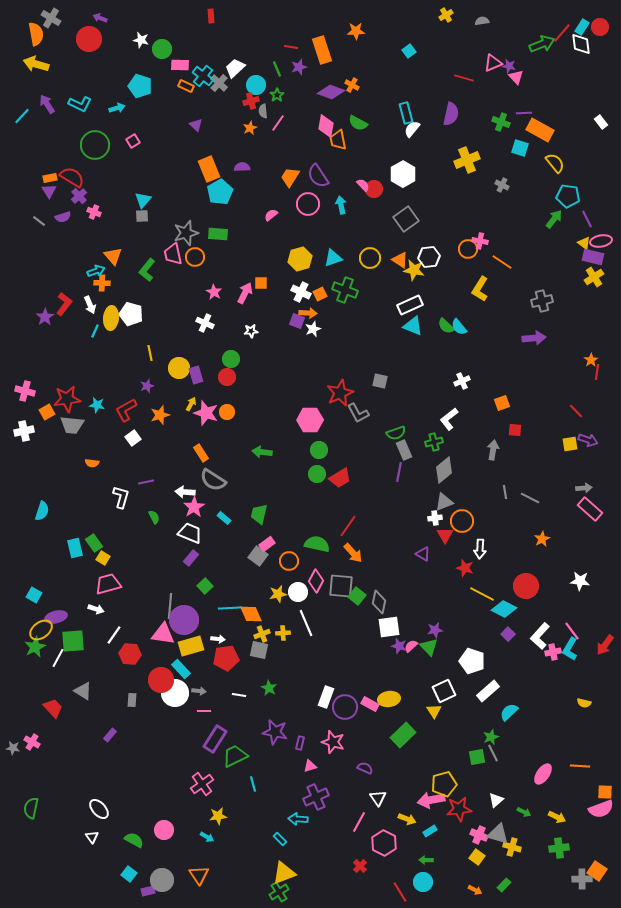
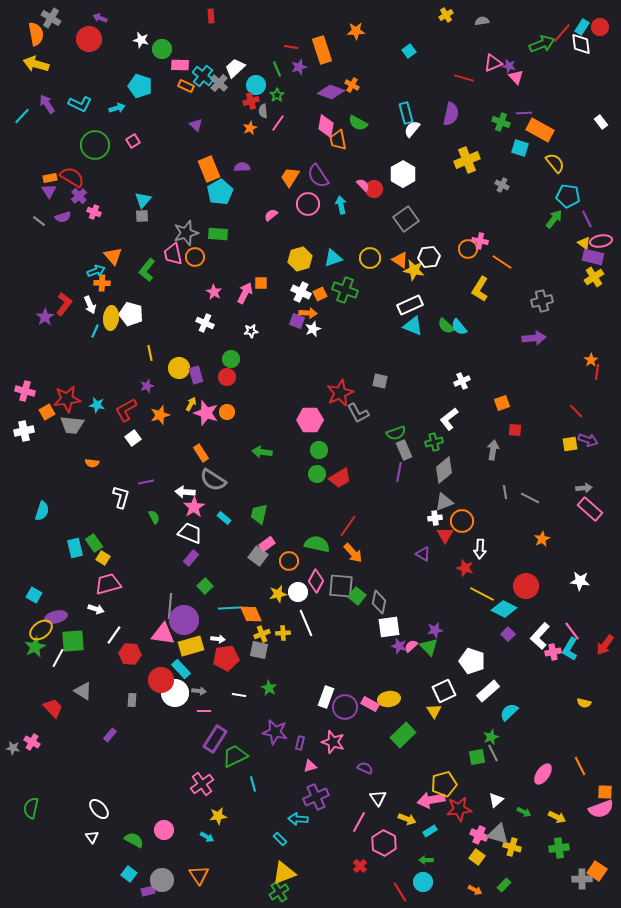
orange line at (580, 766): rotated 60 degrees clockwise
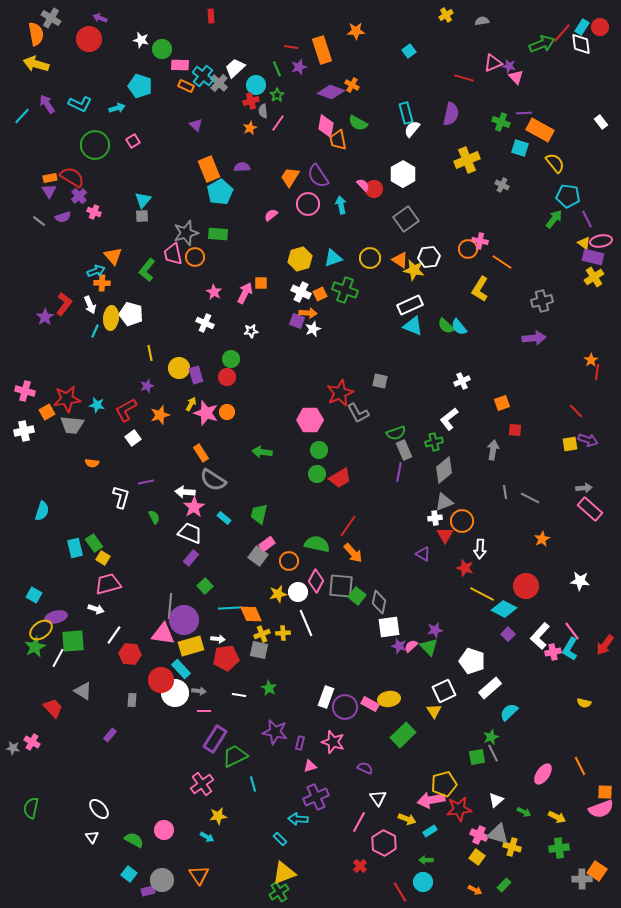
white rectangle at (488, 691): moved 2 px right, 3 px up
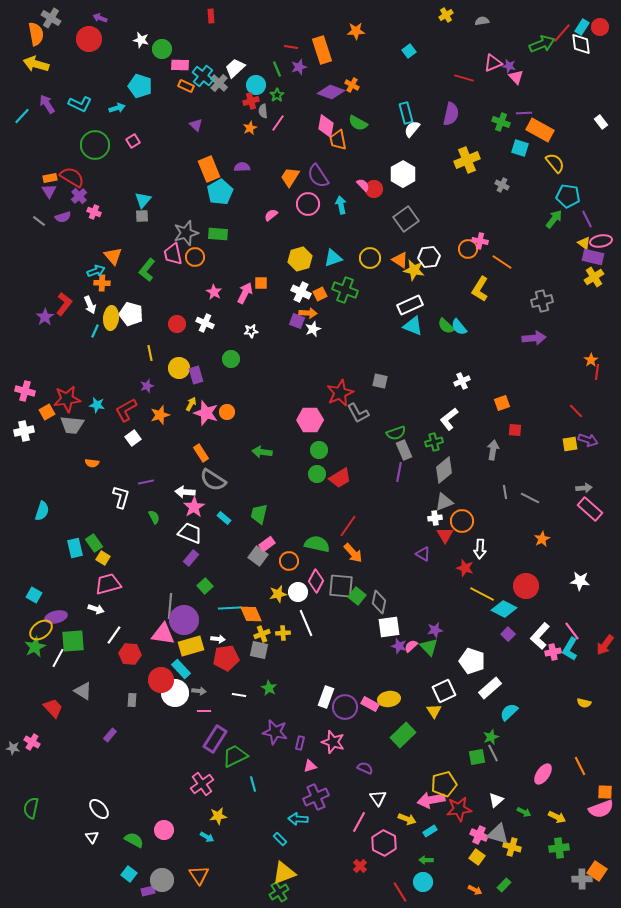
red circle at (227, 377): moved 50 px left, 53 px up
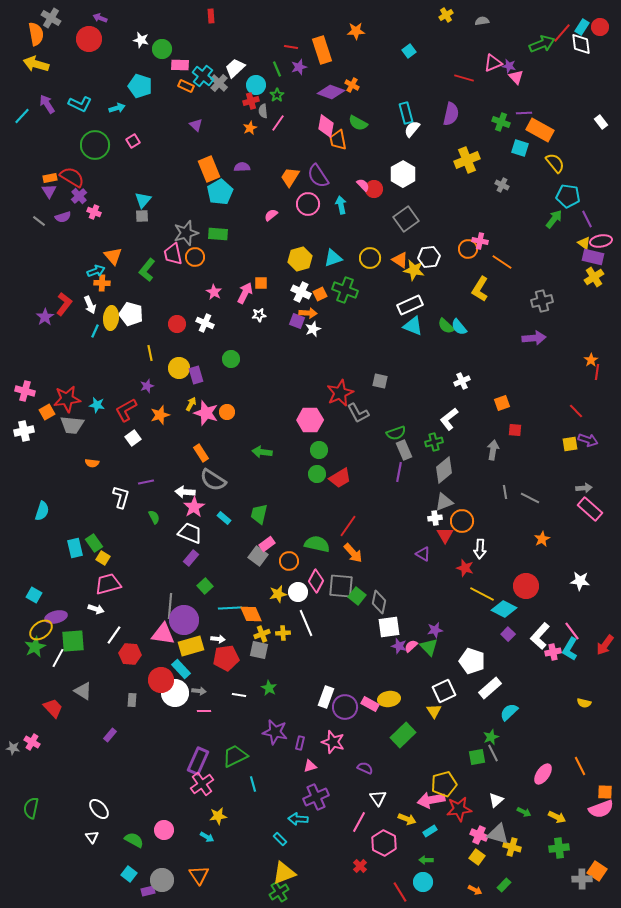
white star at (251, 331): moved 8 px right, 16 px up
purple rectangle at (215, 739): moved 17 px left, 22 px down; rotated 8 degrees counterclockwise
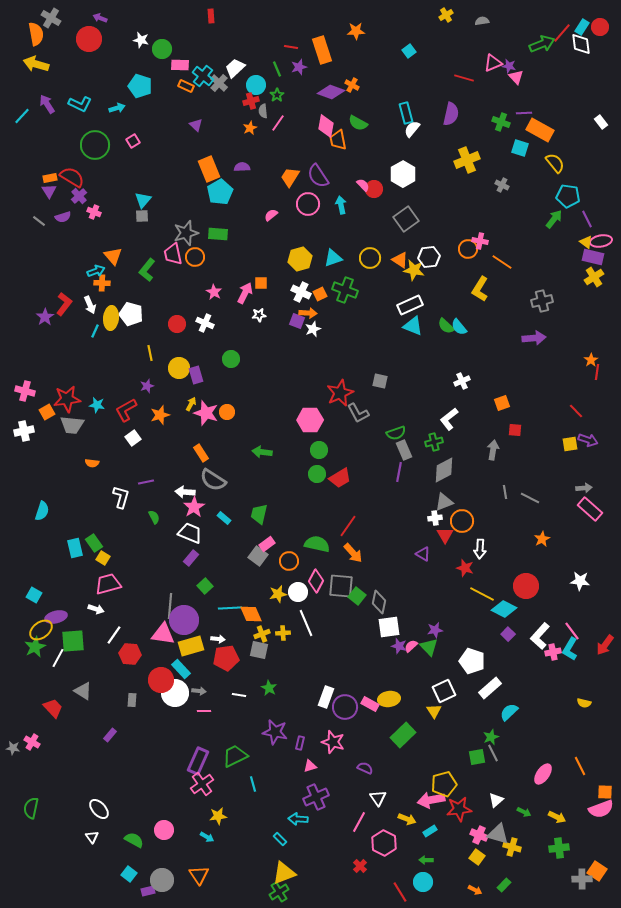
yellow triangle at (584, 243): moved 2 px right, 1 px up
gray diamond at (444, 470): rotated 12 degrees clockwise
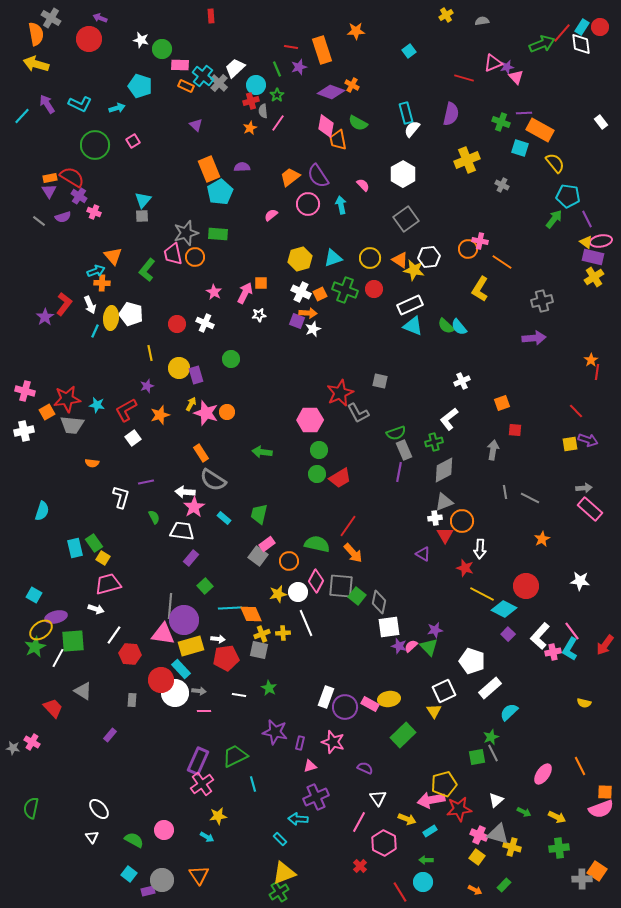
purple star at (509, 66): moved 2 px left, 1 px down; rotated 24 degrees counterclockwise
orange trapezoid at (290, 177): rotated 20 degrees clockwise
red circle at (374, 189): moved 100 px down
purple cross at (79, 196): rotated 14 degrees counterclockwise
white trapezoid at (190, 533): moved 8 px left, 2 px up; rotated 15 degrees counterclockwise
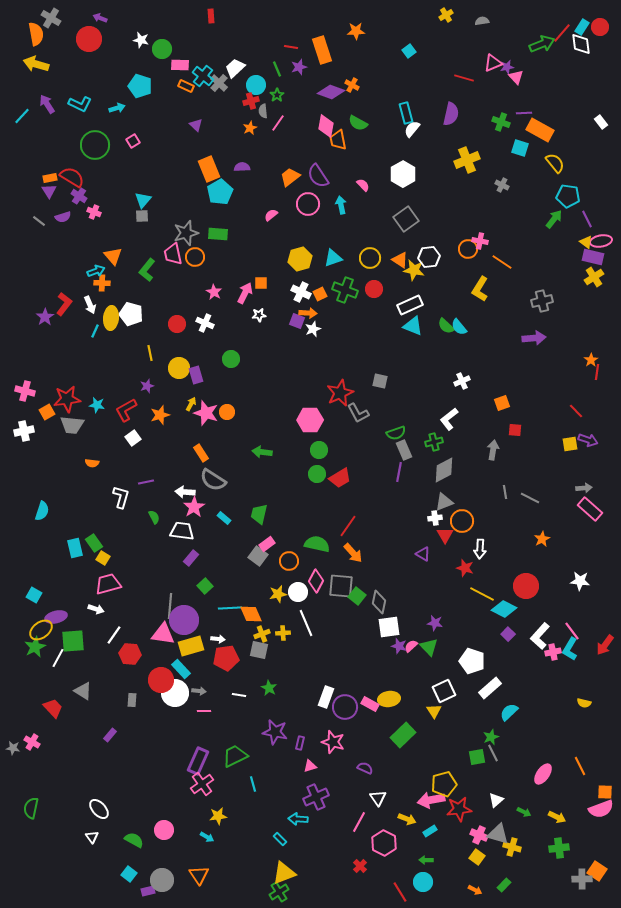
purple star at (435, 630): moved 7 px up; rotated 21 degrees clockwise
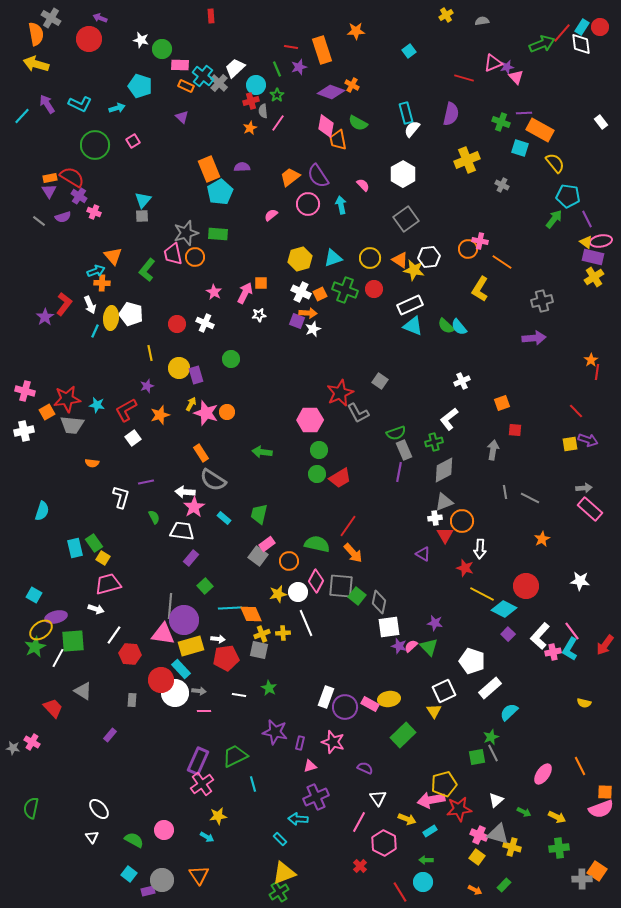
purple triangle at (196, 125): moved 14 px left, 8 px up
gray square at (380, 381): rotated 21 degrees clockwise
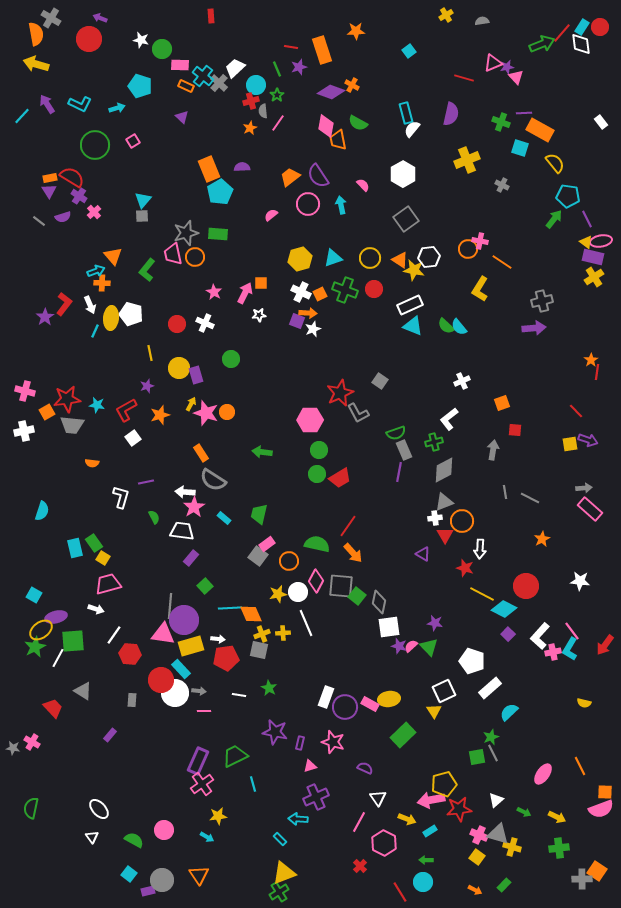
pink cross at (94, 212): rotated 24 degrees clockwise
purple arrow at (534, 338): moved 10 px up
